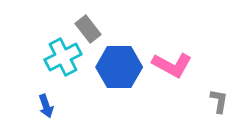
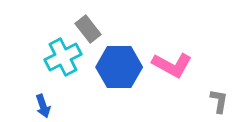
blue arrow: moved 3 px left
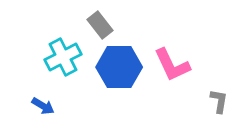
gray rectangle: moved 12 px right, 4 px up
pink L-shape: rotated 36 degrees clockwise
blue arrow: rotated 40 degrees counterclockwise
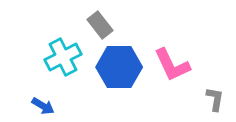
gray L-shape: moved 4 px left, 2 px up
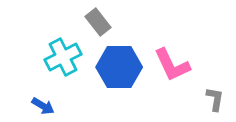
gray rectangle: moved 2 px left, 3 px up
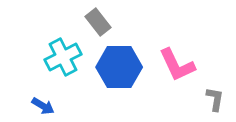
pink L-shape: moved 5 px right
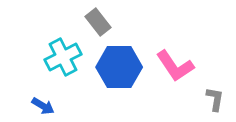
pink L-shape: moved 2 px left, 1 px down; rotated 9 degrees counterclockwise
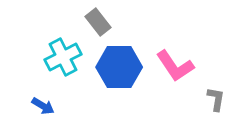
gray L-shape: moved 1 px right
